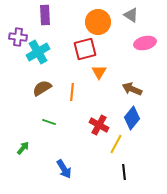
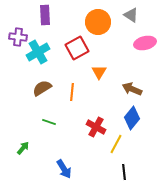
red square: moved 8 px left, 1 px up; rotated 15 degrees counterclockwise
red cross: moved 3 px left, 2 px down
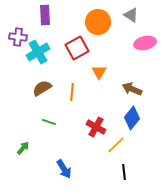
yellow line: moved 1 px down; rotated 18 degrees clockwise
